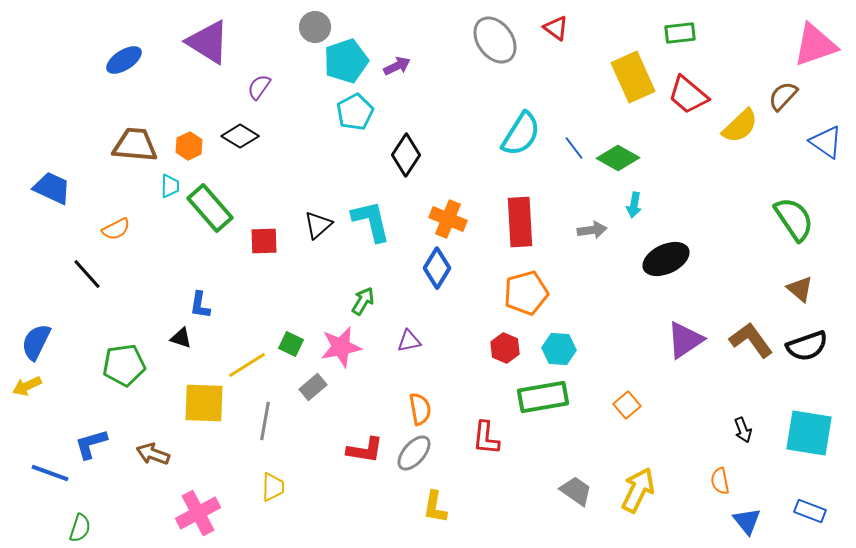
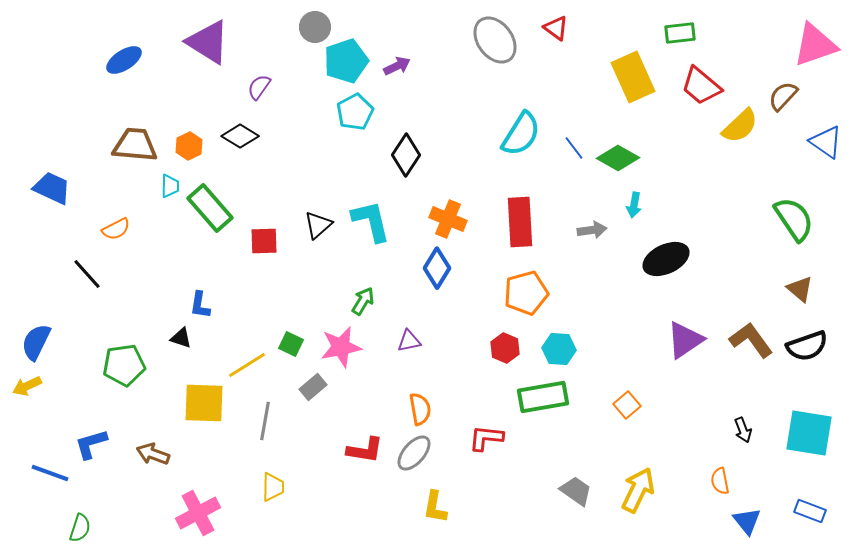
red trapezoid at (688, 95): moved 13 px right, 9 px up
red L-shape at (486, 438): rotated 90 degrees clockwise
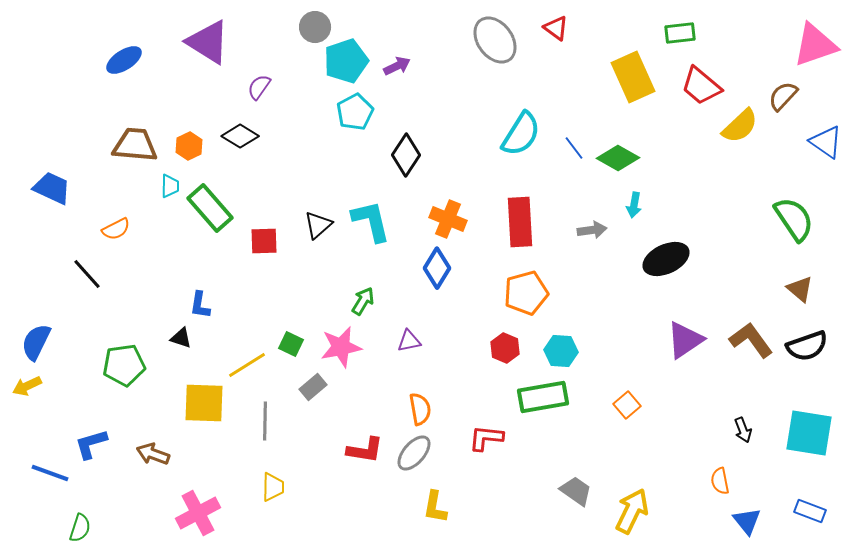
cyan hexagon at (559, 349): moved 2 px right, 2 px down
gray line at (265, 421): rotated 9 degrees counterclockwise
yellow arrow at (638, 490): moved 6 px left, 21 px down
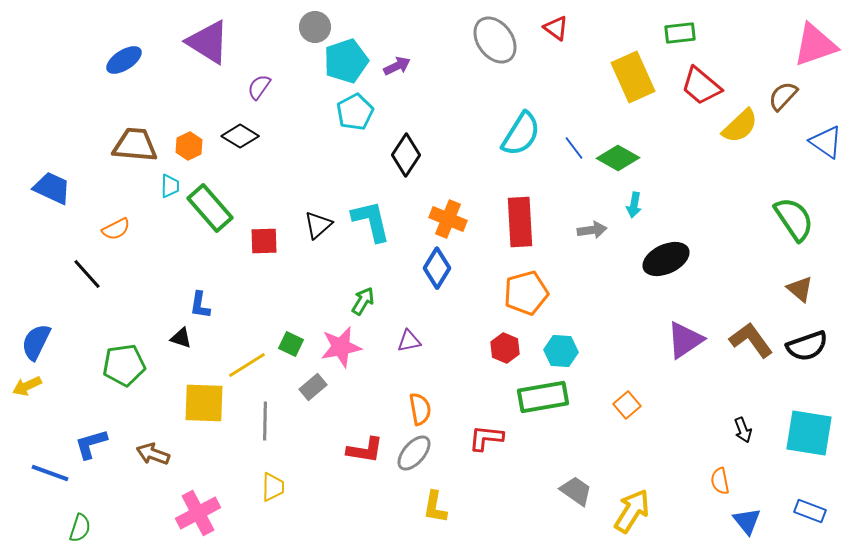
yellow arrow at (632, 511): rotated 6 degrees clockwise
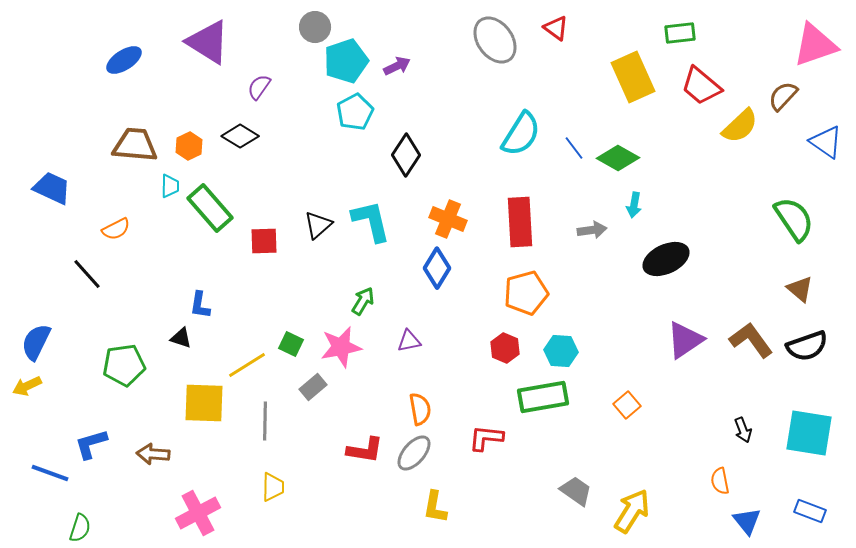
brown arrow at (153, 454): rotated 16 degrees counterclockwise
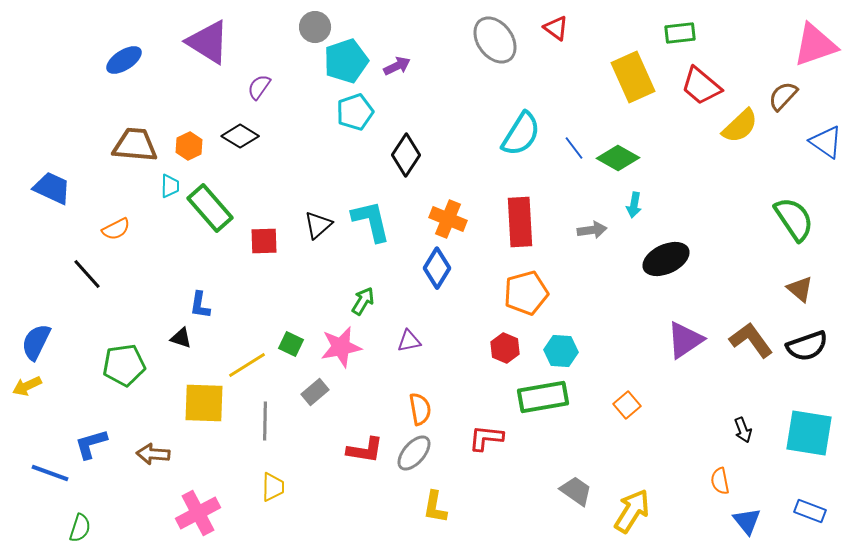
cyan pentagon at (355, 112): rotated 9 degrees clockwise
gray rectangle at (313, 387): moved 2 px right, 5 px down
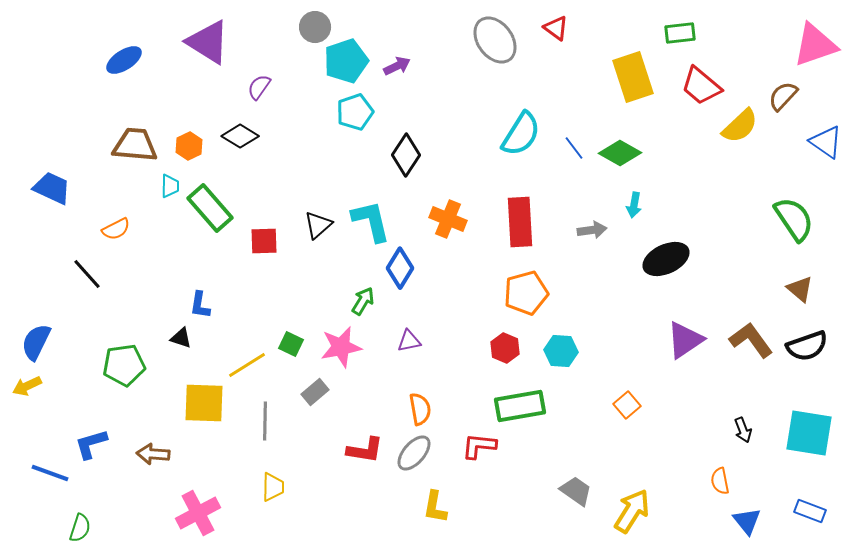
yellow rectangle at (633, 77): rotated 6 degrees clockwise
green diamond at (618, 158): moved 2 px right, 5 px up
blue diamond at (437, 268): moved 37 px left
green rectangle at (543, 397): moved 23 px left, 9 px down
red L-shape at (486, 438): moved 7 px left, 8 px down
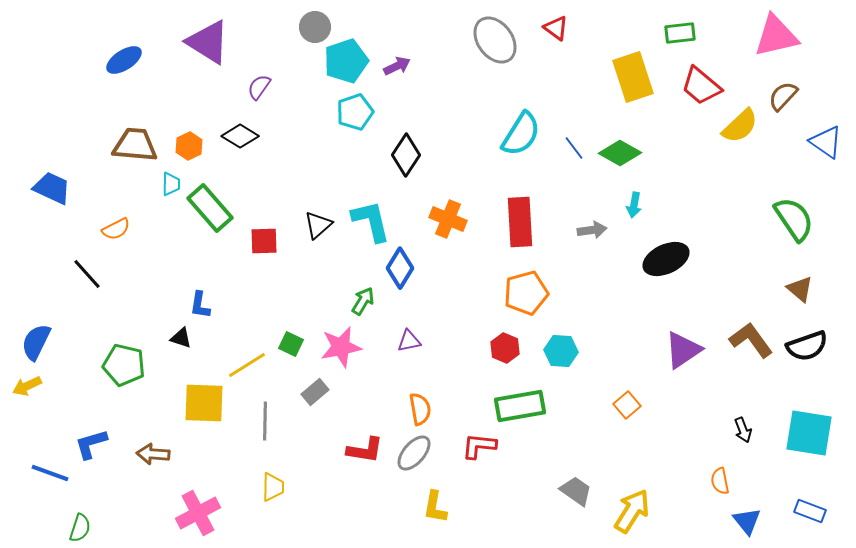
pink triangle at (815, 45): moved 39 px left, 9 px up; rotated 6 degrees clockwise
cyan trapezoid at (170, 186): moved 1 px right, 2 px up
purple triangle at (685, 340): moved 2 px left, 10 px down
green pentagon at (124, 365): rotated 21 degrees clockwise
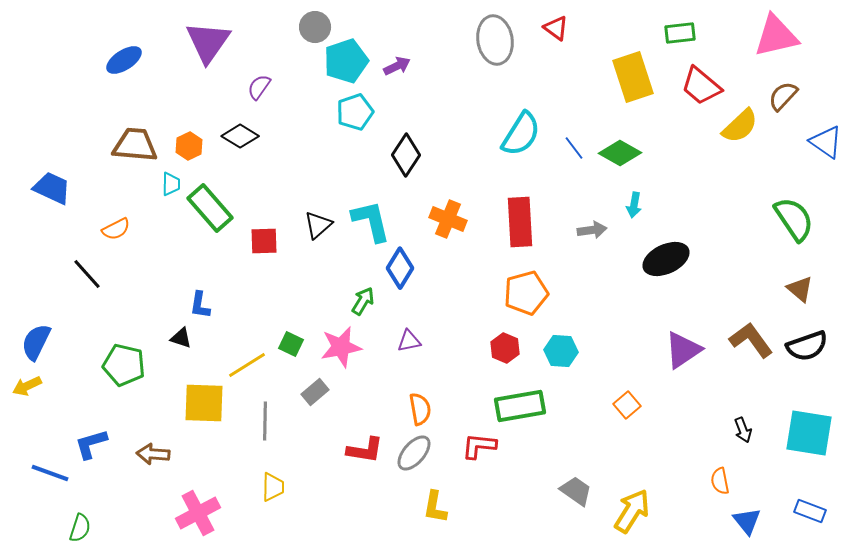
gray ellipse at (495, 40): rotated 27 degrees clockwise
purple triangle at (208, 42): rotated 33 degrees clockwise
